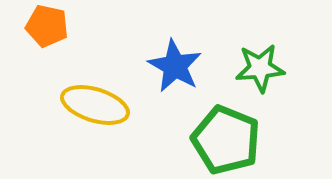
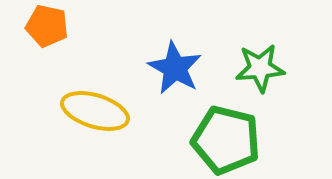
blue star: moved 2 px down
yellow ellipse: moved 6 px down
green pentagon: rotated 8 degrees counterclockwise
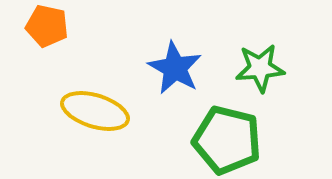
green pentagon: moved 1 px right
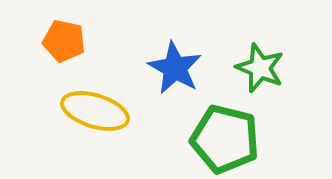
orange pentagon: moved 17 px right, 15 px down
green star: rotated 27 degrees clockwise
green pentagon: moved 2 px left, 1 px up
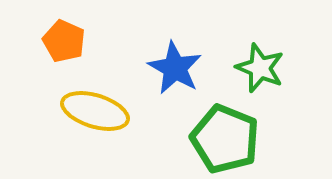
orange pentagon: rotated 12 degrees clockwise
green pentagon: rotated 8 degrees clockwise
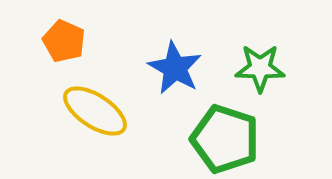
green star: rotated 21 degrees counterclockwise
yellow ellipse: rotated 16 degrees clockwise
green pentagon: rotated 4 degrees counterclockwise
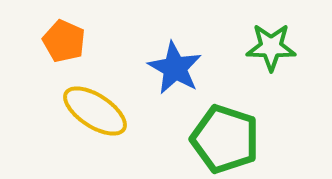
green star: moved 11 px right, 21 px up
